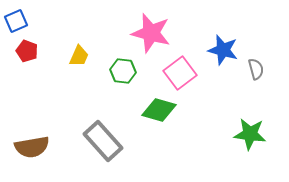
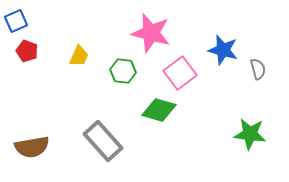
gray semicircle: moved 2 px right
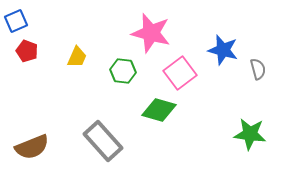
yellow trapezoid: moved 2 px left, 1 px down
brown semicircle: rotated 12 degrees counterclockwise
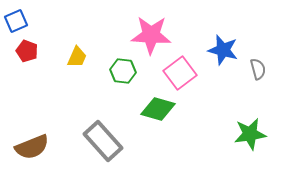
pink star: moved 2 px down; rotated 12 degrees counterclockwise
green diamond: moved 1 px left, 1 px up
green star: rotated 16 degrees counterclockwise
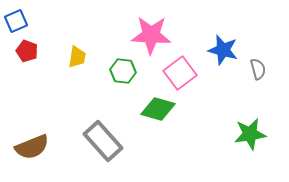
yellow trapezoid: rotated 15 degrees counterclockwise
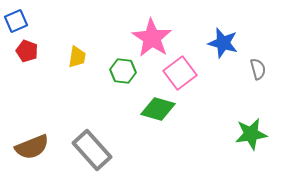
pink star: moved 1 px right, 3 px down; rotated 30 degrees clockwise
blue star: moved 7 px up
green star: moved 1 px right
gray rectangle: moved 11 px left, 9 px down
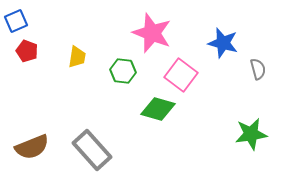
pink star: moved 5 px up; rotated 12 degrees counterclockwise
pink square: moved 1 px right, 2 px down; rotated 16 degrees counterclockwise
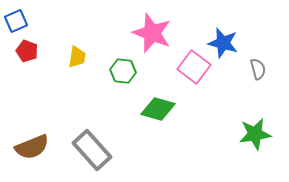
pink square: moved 13 px right, 8 px up
green star: moved 4 px right
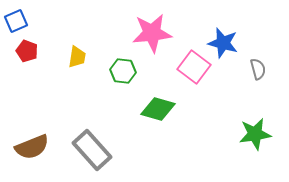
pink star: rotated 27 degrees counterclockwise
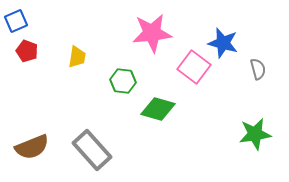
green hexagon: moved 10 px down
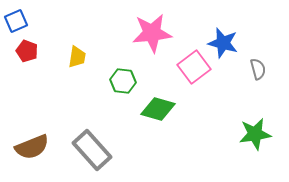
pink square: rotated 16 degrees clockwise
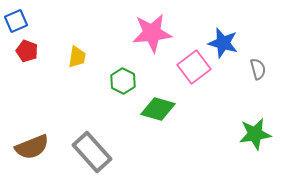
green hexagon: rotated 20 degrees clockwise
gray rectangle: moved 2 px down
